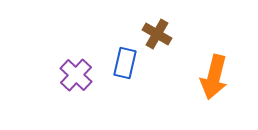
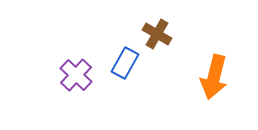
blue rectangle: rotated 16 degrees clockwise
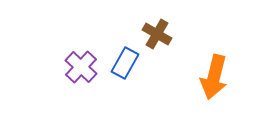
purple cross: moved 5 px right, 8 px up
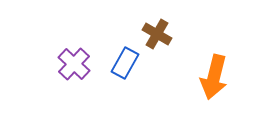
purple cross: moved 7 px left, 3 px up
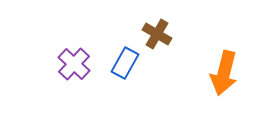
orange arrow: moved 10 px right, 4 px up
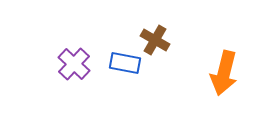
brown cross: moved 2 px left, 6 px down
blue rectangle: rotated 72 degrees clockwise
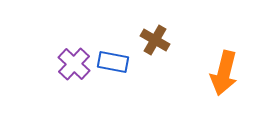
blue rectangle: moved 12 px left, 1 px up
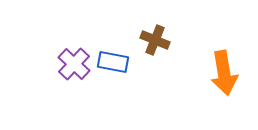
brown cross: rotated 8 degrees counterclockwise
orange arrow: rotated 24 degrees counterclockwise
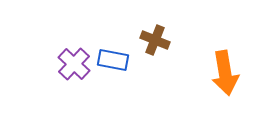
blue rectangle: moved 2 px up
orange arrow: moved 1 px right
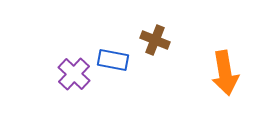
purple cross: moved 10 px down
